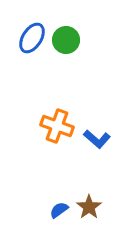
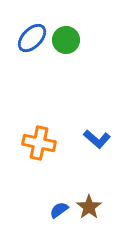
blue ellipse: rotated 12 degrees clockwise
orange cross: moved 18 px left, 17 px down; rotated 8 degrees counterclockwise
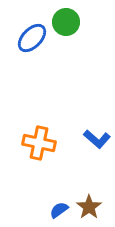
green circle: moved 18 px up
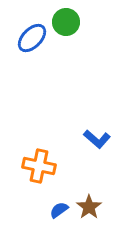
orange cross: moved 23 px down
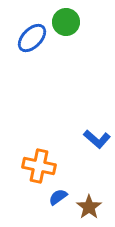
blue semicircle: moved 1 px left, 13 px up
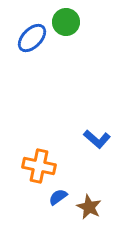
brown star: rotated 10 degrees counterclockwise
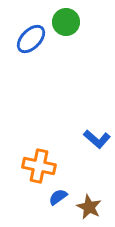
blue ellipse: moved 1 px left, 1 px down
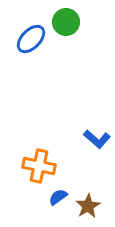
brown star: moved 1 px left, 1 px up; rotated 15 degrees clockwise
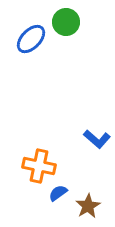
blue semicircle: moved 4 px up
